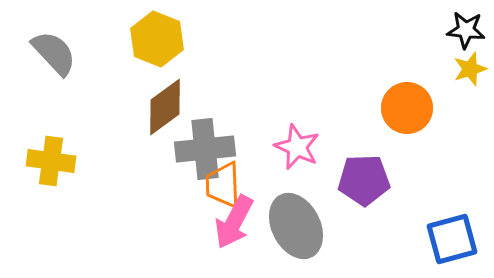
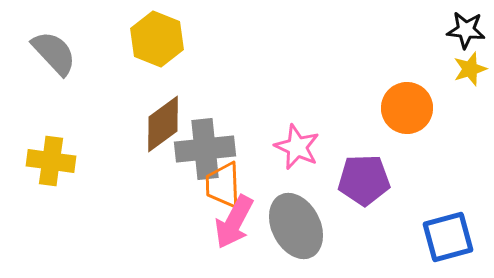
brown diamond: moved 2 px left, 17 px down
blue square: moved 4 px left, 2 px up
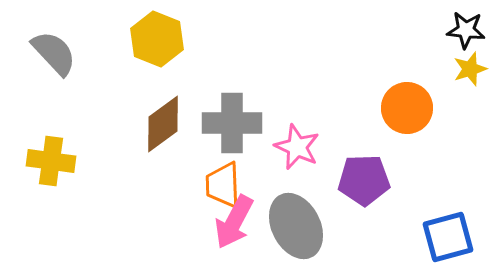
gray cross: moved 27 px right, 26 px up; rotated 6 degrees clockwise
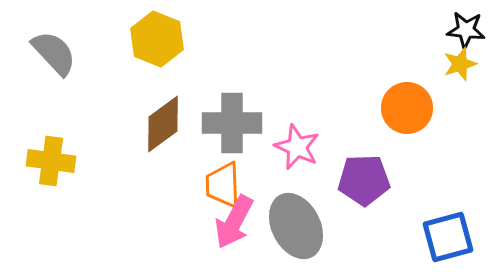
yellow star: moved 10 px left, 5 px up
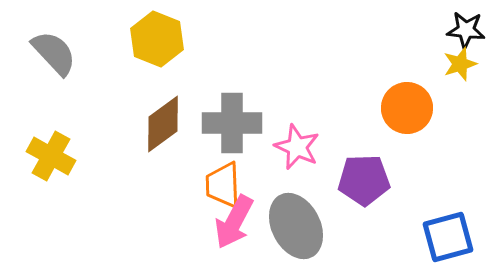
yellow cross: moved 5 px up; rotated 21 degrees clockwise
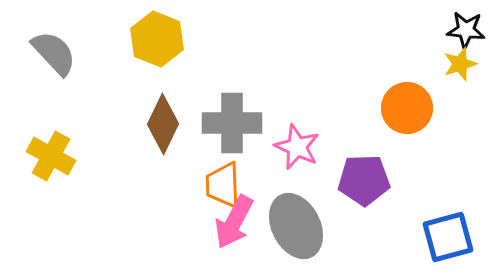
brown diamond: rotated 28 degrees counterclockwise
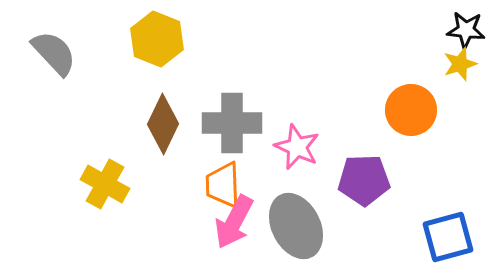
orange circle: moved 4 px right, 2 px down
yellow cross: moved 54 px right, 28 px down
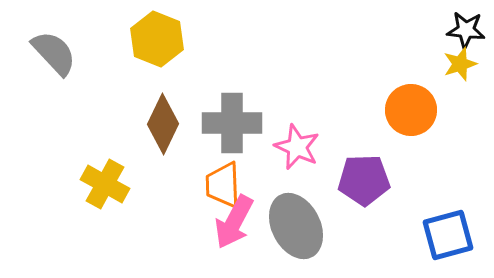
blue square: moved 2 px up
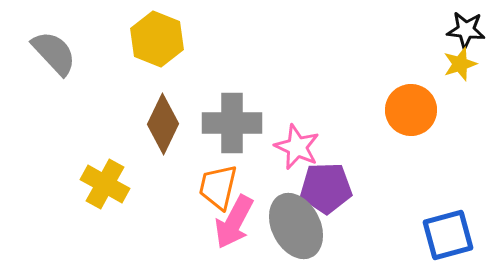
purple pentagon: moved 38 px left, 8 px down
orange trapezoid: moved 5 px left, 2 px down; rotated 15 degrees clockwise
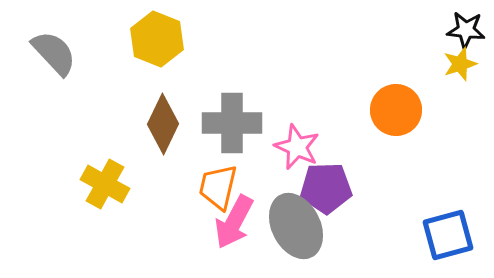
orange circle: moved 15 px left
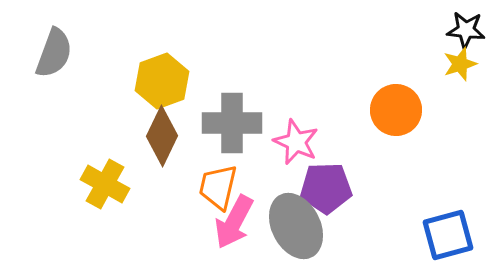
yellow hexagon: moved 5 px right, 42 px down; rotated 18 degrees clockwise
gray semicircle: rotated 63 degrees clockwise
brown diamond: moved 1 px left, 12 px down
pink star: moved 1 px left, 5 px up
